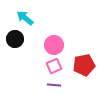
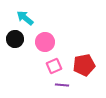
pink circle: moved 9 px left, 3 px up
purple line: moved 8 px right
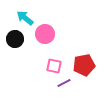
pink circle: moved 8 px up
pink square: rotated 35 degrees clockwise
purple line: moved 2 px right, 2 px up; rotated 32 degrees counterclockwise
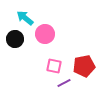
red pentagon: moved 1 px down
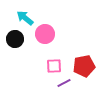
pink square: rotated 14 degrees counterclockwise
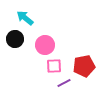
pink circle: moved 11 px down
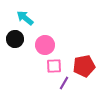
purple line: rotated 32 degrees counterclockwise
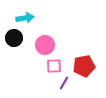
cyan arrow: rotated 132 degrees clockwise
black circle: moved 1 px left, 1 px up
